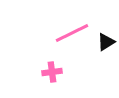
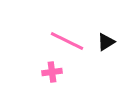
pink line: moved 5 px left, 8 px down; rotated 52 degrees clockwise
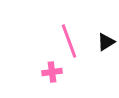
pink line: moved 2 px right; rotated 44 degrees clockwise
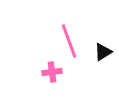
black triangle: moved 3 px left, 10 px down
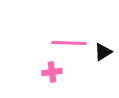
pink line: moved 2 px down; rotated 68 degrees counterclockwise
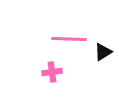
pink line: moved 4 px up
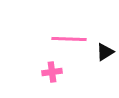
black triangle: moved 2 px right
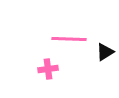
pink cross: moved 4 px left, 3 px up
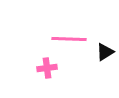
pink cross: moved 1 px left, 1 px up
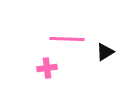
pink line: moved 2 px left
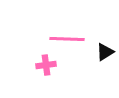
pink cross: moved 1 px left, 3 px up
